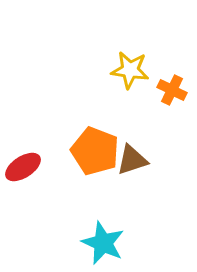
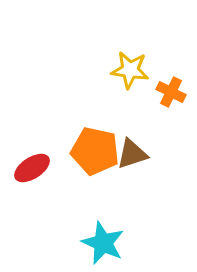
orange cross: moved 1 px left, 2 px down
orange pentagon: rotated 9 degrees counterclockwise
brown triangle: moved 6 px up
red ellipse: moved 9 px right, 1 px down
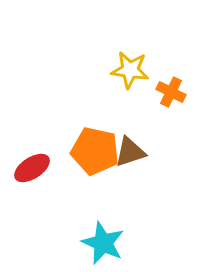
brown triangle: moved 2 px left, 2 px up
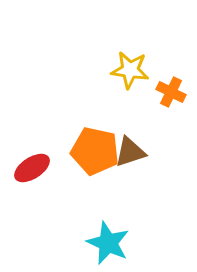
cyan star: moved 5 px right
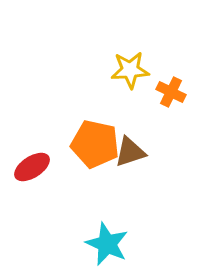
yellow star: rotated 12 degrees counterclockwise
orange pentagon: moved 7 px up
red ellipse: moved 1 px up
cyan star: moved 1 px left, 1 px down
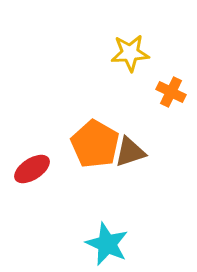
yellow star: moved 17 px up
orange pentagon: rotated 18 degrees clockwise
red ellipse: moved 2 px down
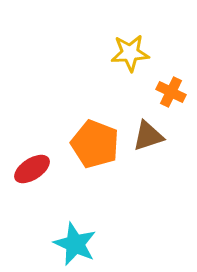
orange pentagon: rotated 9 degrees counterclockwise
brown triangle: moved 18 px right, 16 px up
cyan star: moved 32 px left
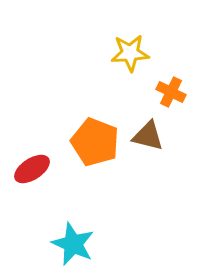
brown triangle: rotated 32 degrees clockwise
orange pentagon: moved 2 px up
cyan star: moved 2 px left
